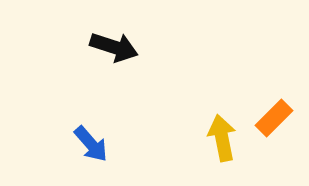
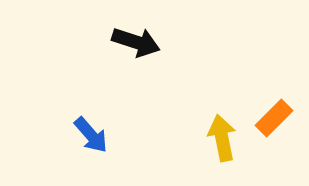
black arrow: moved 22 px right, 5 px up
blue arrow: moved 9 px up
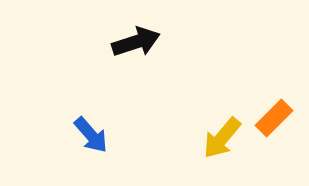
black arrow: rotated 36 degrees counterclockwise
yellow arrow: rotated 129 degrees counterclockwise
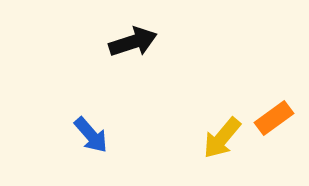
black arrow: moved 3 px left
orange rectangle: rotated 9 degrees clockwise
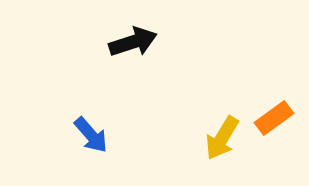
yellow arrow: rotated 9 degrees counterclockwise
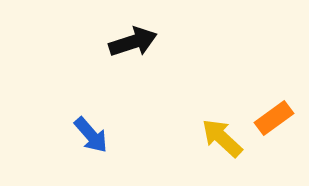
yellow arrow: rotated 102 degrees clockwise
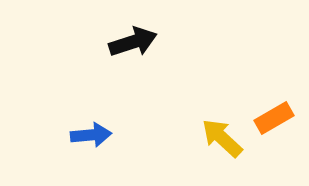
orange rectangle: rotated 6 degrees clockwise
blue arrow: rotated 54 degrees counterclockwise
